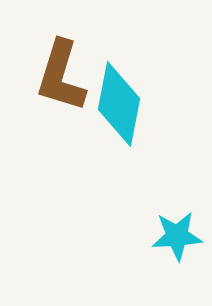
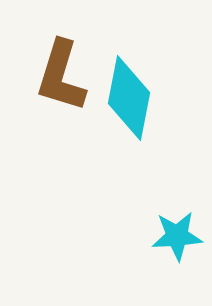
cyan diamond: moved 10 px right, 6 px up
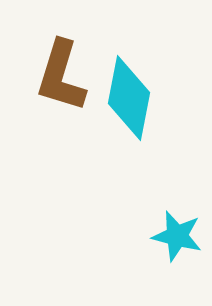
cyan star: rotated 18 degrees clockwise
